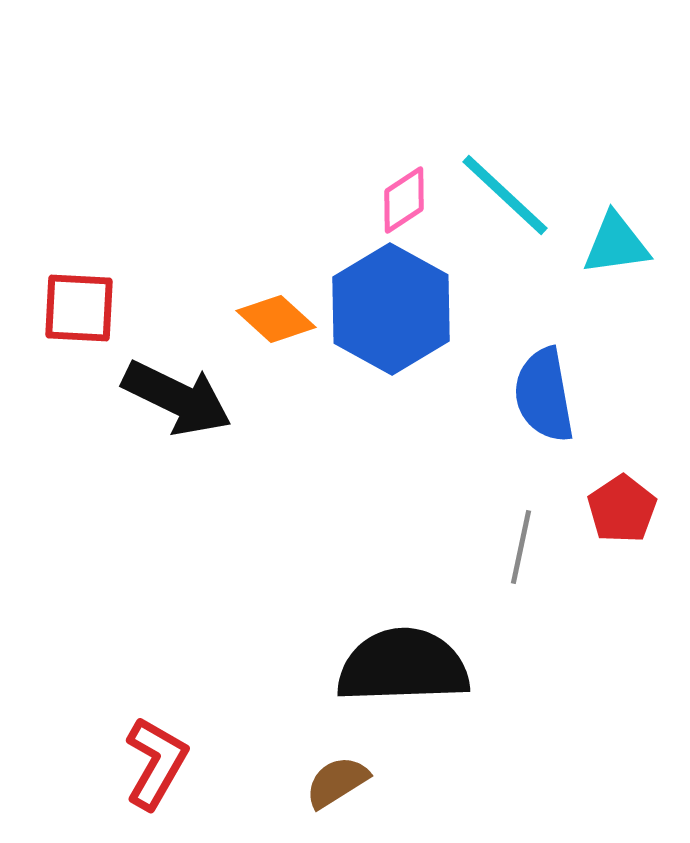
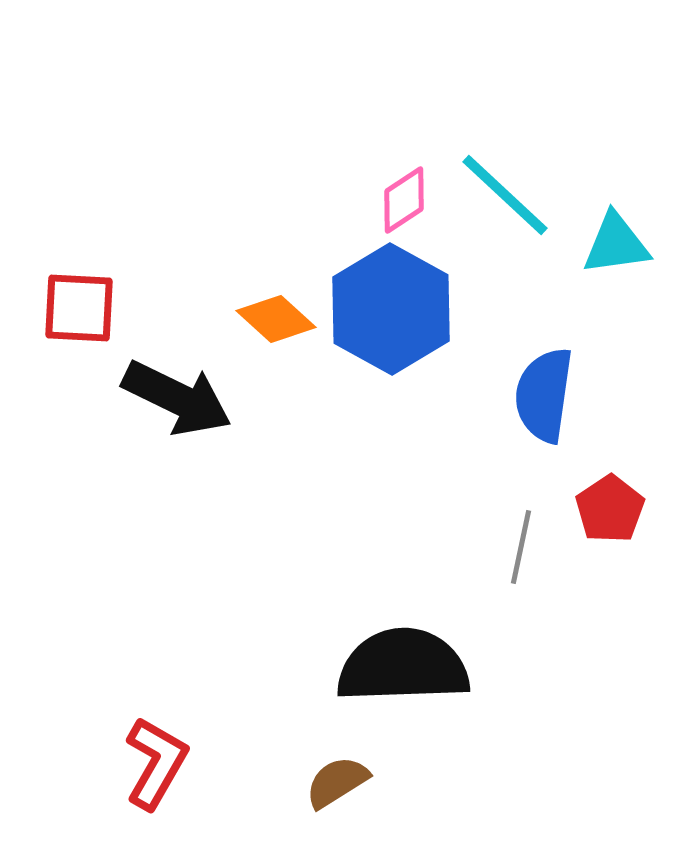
blue semicircle: rotated 18 degrees clockwise
red pentagon: moved 12 px left
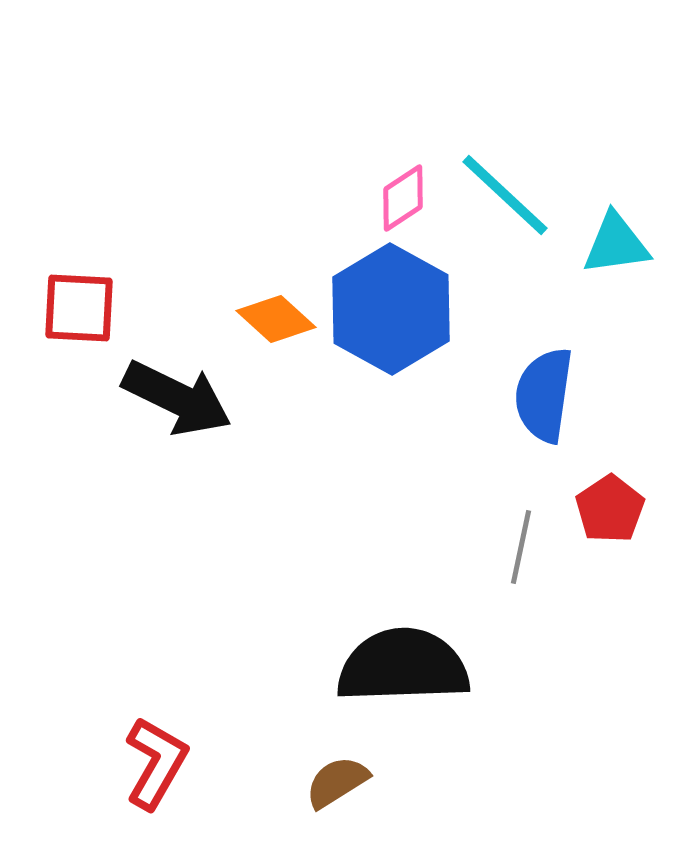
pink diamond: moved 1 px left, 2 px up
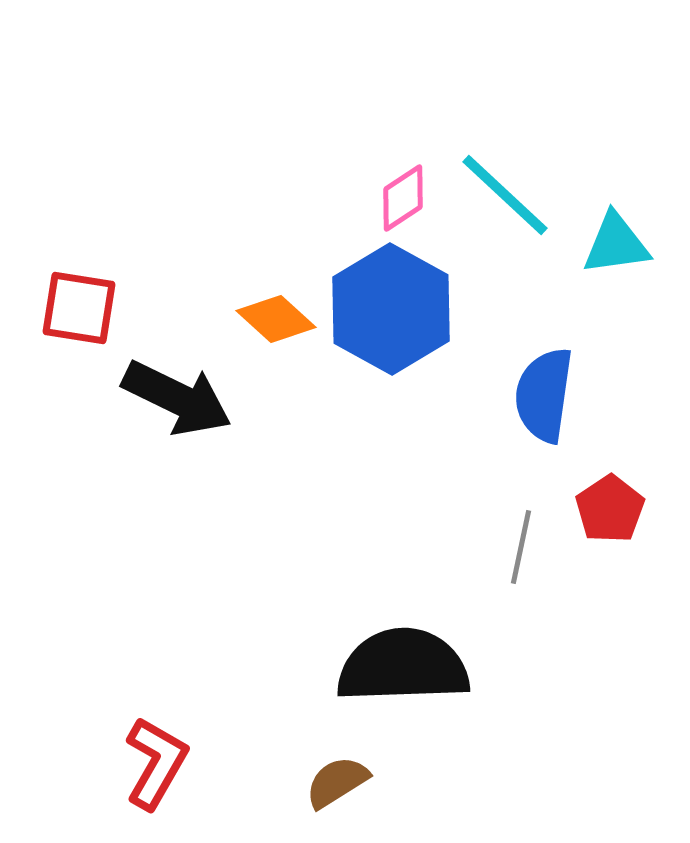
red square: rotated 6 degrees clockwise
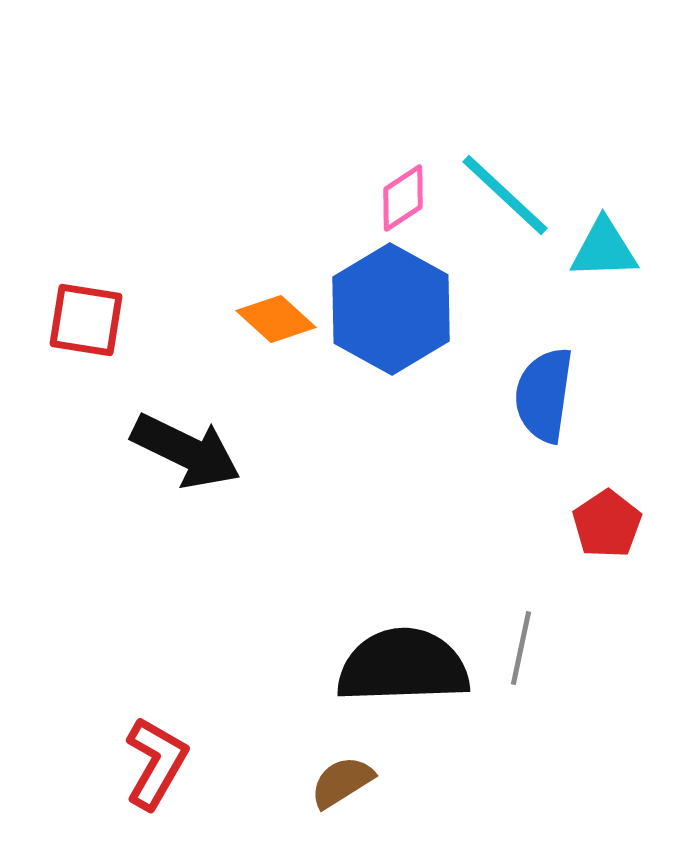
cyan triangle: moved 12 px left, 5 px down; rotated 6 degrees clockwise
red square: moved 7 px right, 12 px down
black arrow: moved 9 px right, 53 px down
red pentagon: moved 3 px left, 15 px down
gray line: moved 101 px down
brown semicircle: moved 5 px right
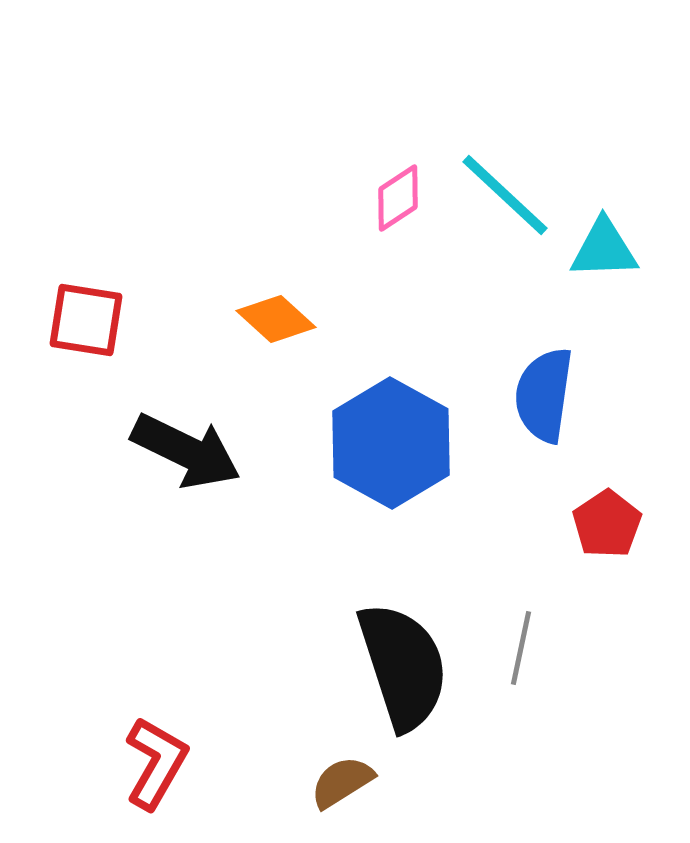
pink diamond: moved 5 px left
blue hexagon: moved 134 px down
black semicircle: rotated 74 degrees clockwise
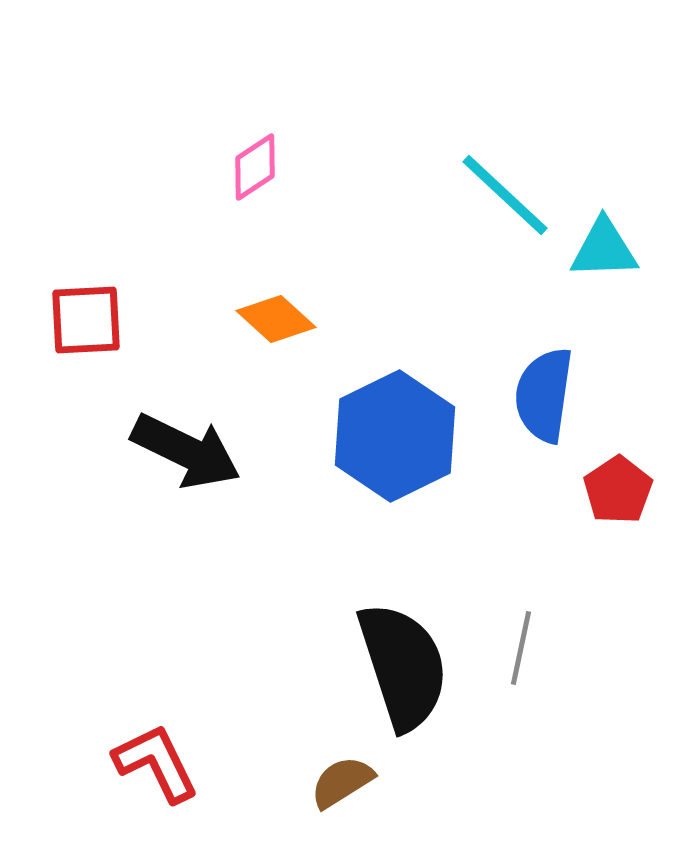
pink diamond: moved 143 px left, 31 px up
red square: rotated 12 degrees counterclockwise
blue hexagon: moved 4 px right, 7 px up; rotated 5 degrees clockwise
red pentagon: moved 11 px right, 34 px up
red L-shape: rotated 56 degrees counterclockwise
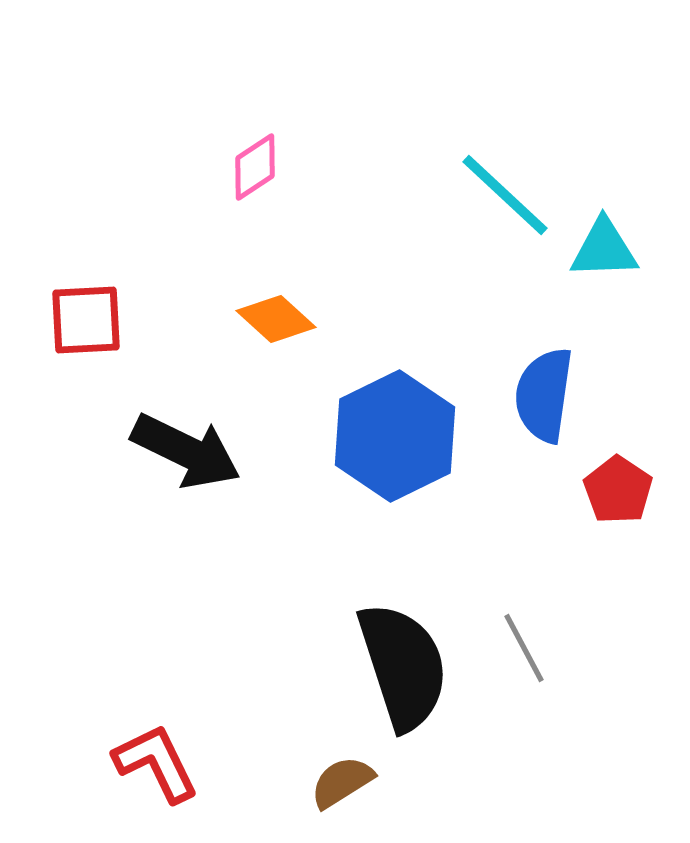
red pentagon: rotated 4 degrees counterclockwise
gray line: moved 3 px right; rotated 40 degrees counterclockwise
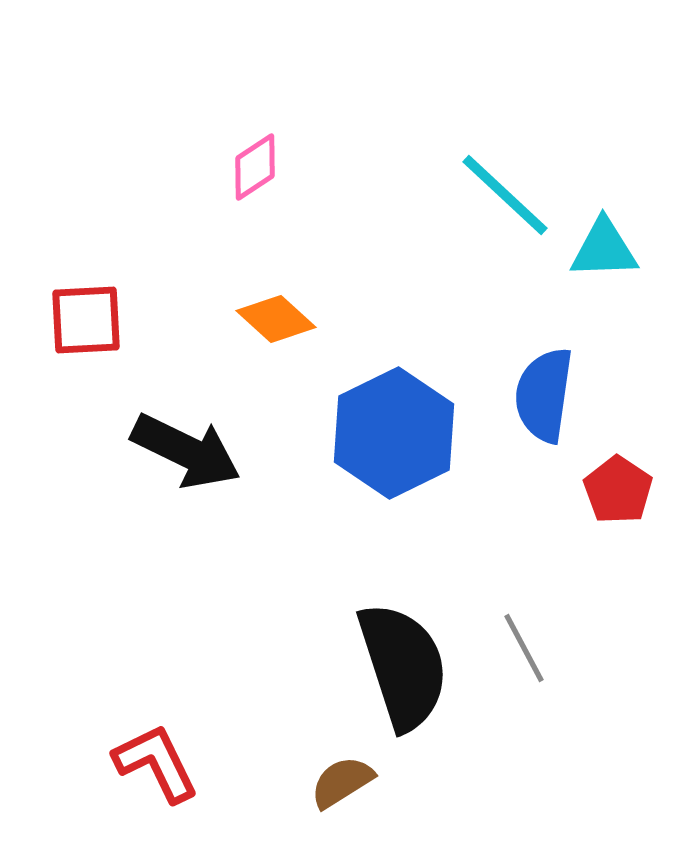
blue hexagon: moved 1 px left, 3 px up
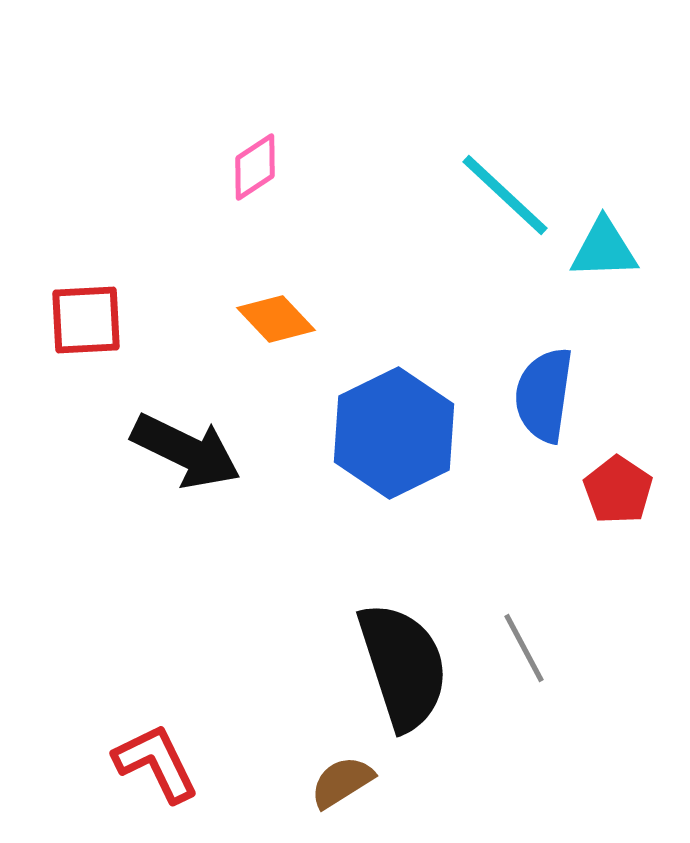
orange diamond: rotated 4 degrees clockwise
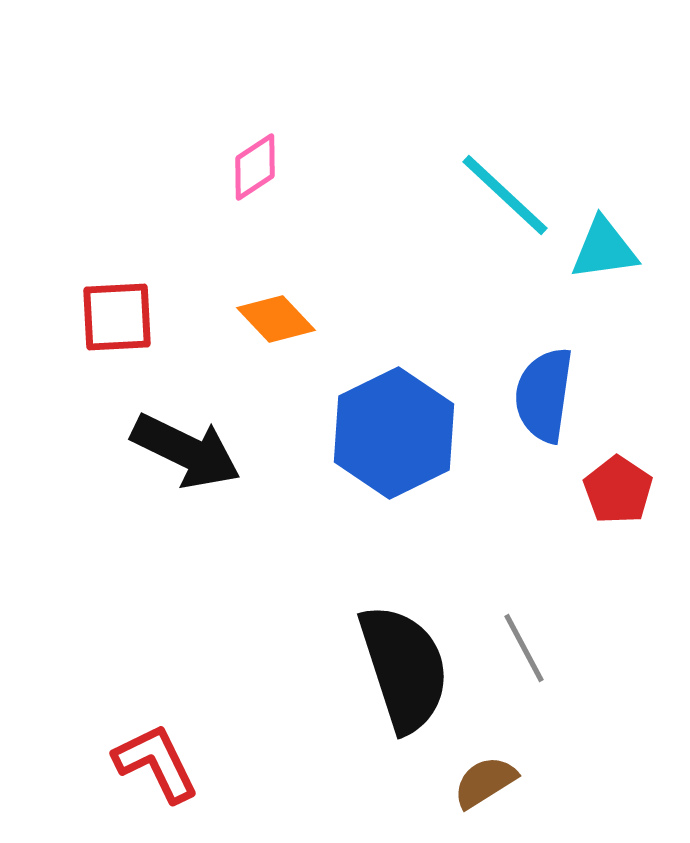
cyan triangle: rotated 6 degrees counterclockwise
red square: moved 31 px right, 3 px up
black semicircle: moved 1 px right, 2 px down
brown semicircle: moved 143 px right
